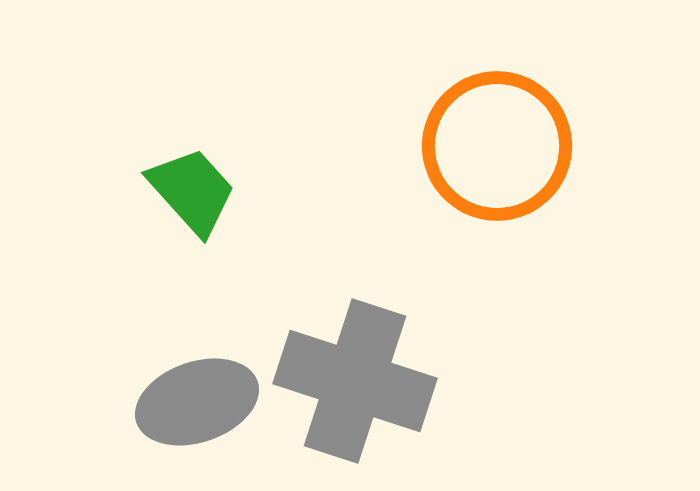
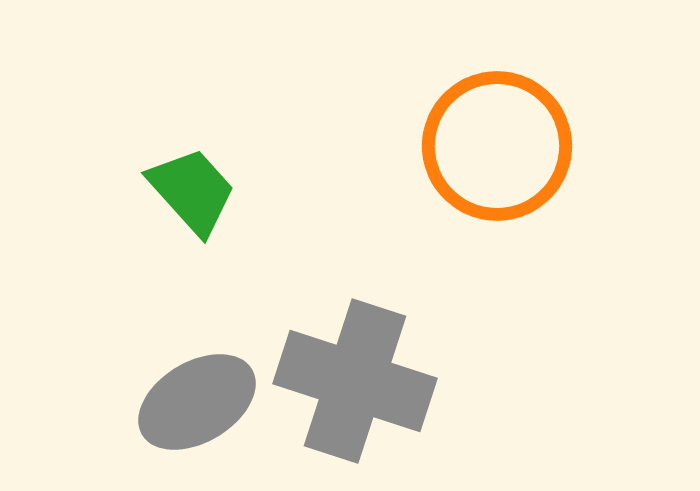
gray ellipse: rotated 12 degrees counterclockwise
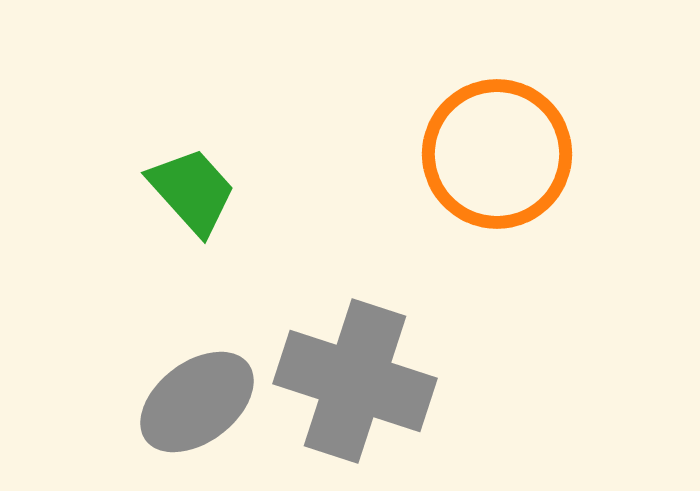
orange circle: moved 8 px down
gray ellipse: rotated 6 degrees counterclockwise
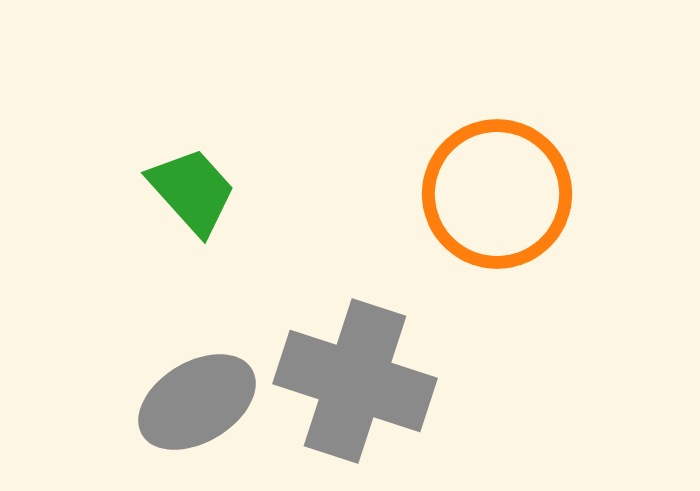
orange circle: moved 40 px down
gray ellipse: rotated 6 degrees clockwise
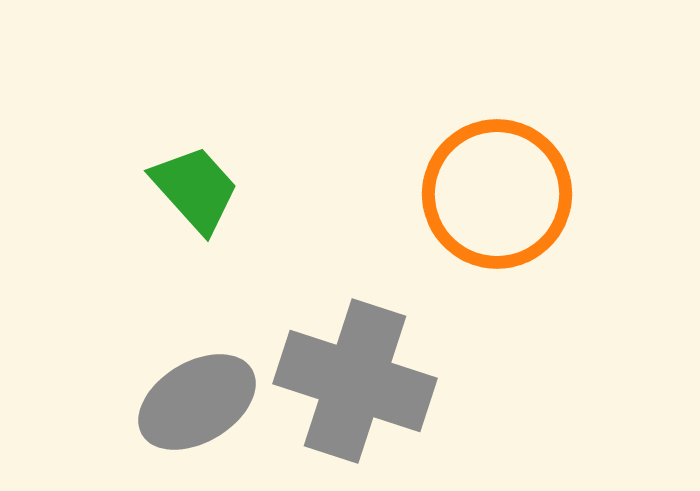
green trapezoid: moved 3 px right, 2 px up
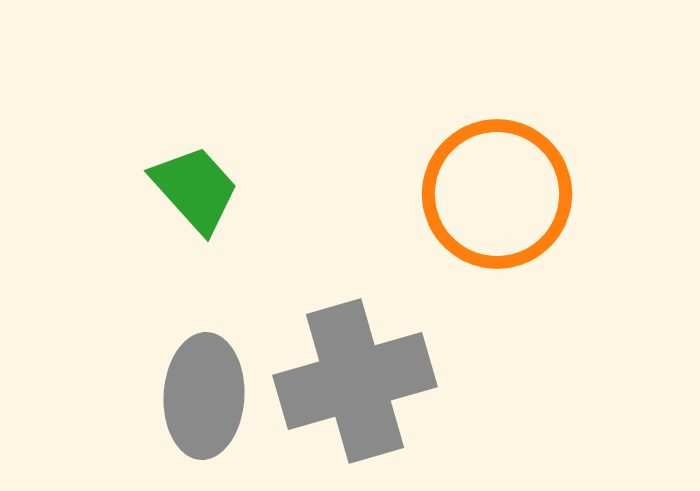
gray cross: rotated 34 degrees counterclockwise
gray ellipse: moved 7 px right, 6 px up; rotated 56 degrees counterclockwise
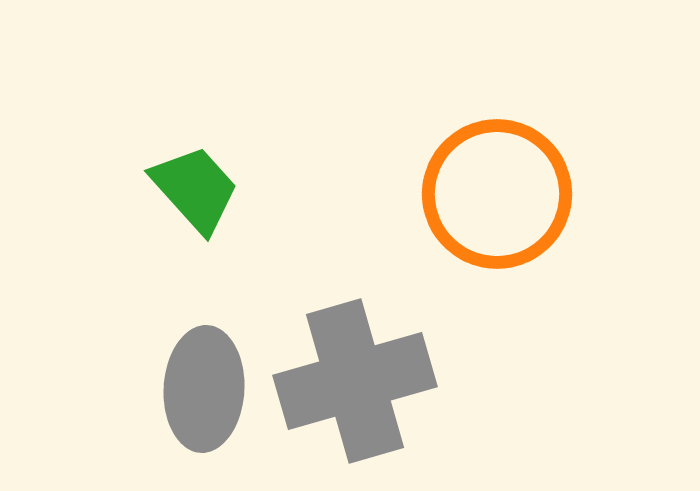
gray ellipse: moved 7 px up
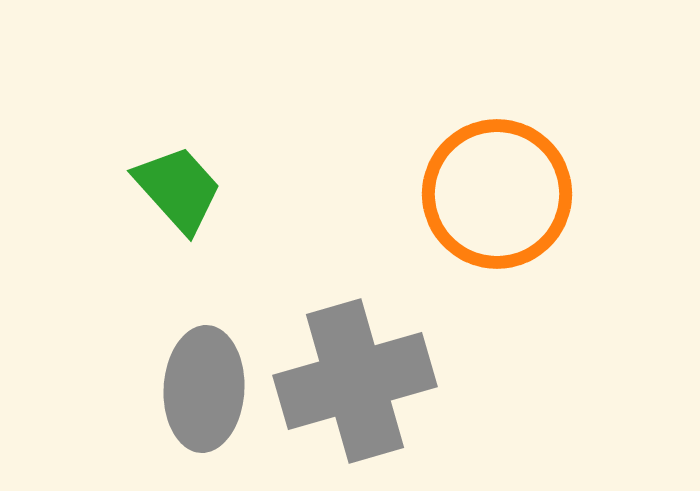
green trapezoid: moved 17 px left
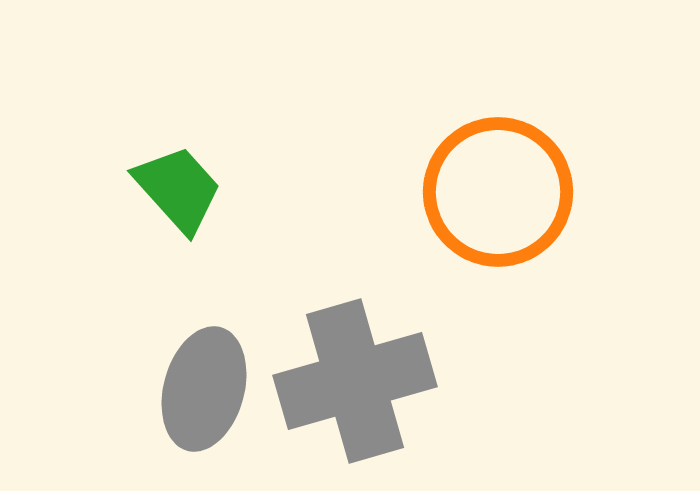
orange circle: moved 1 px right, 2 px up
gray ellipse: rotated 12 degrees clockwise
